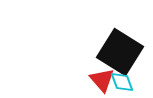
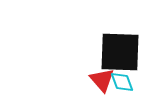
black square: rotated 30 degrees counterclockwise
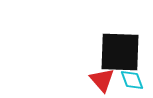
cyan diamond: moved 10 px right, 2 px up
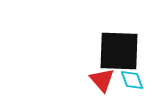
black square: moved 1 px left, 1 px up
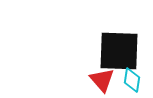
cyan diamond: rotated 30 degrees clockwise
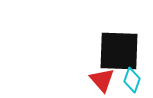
cyan diamond: rotated 10 degrees clockwise
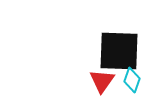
red triangle: moved 1 px down; rotated 16 degrees clockwise
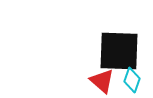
red triangle: rotated 24 degrees counterclockwise
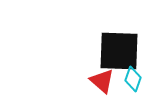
cyan diamond: moved 1 px right, 1 px up
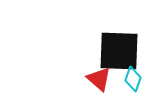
red triangle: moved 3 px left, 2 px up
